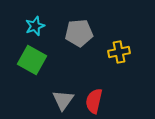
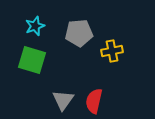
yellow cross: moved 7 px left, 1 px up
green square: rotated 12 degrees counterclockwise
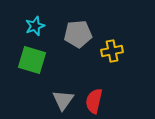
gray pentagon: moved 1 px left, 1 px down
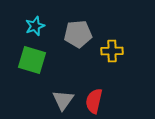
yellow cross: rotated 10 degrees clockwise
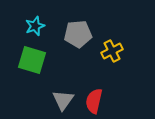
yellow cross: rotated 25 degrees counterclockwise
